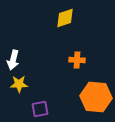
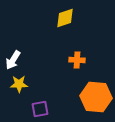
white arrow: rotated 18 degrees clockwise
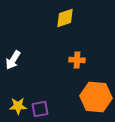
yellow star: moved 1 px left, 22 px down
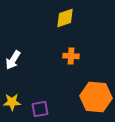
orange cross: moved 6 px left, 4 px up
yellow star: moved 6 px left, 4 px up
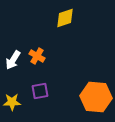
orange cross: moved 34 px left; rotated 28 degrees clockwise
purple square: moved 18 px up
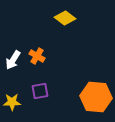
yellow diamond: rotated 55 degrees clockwise
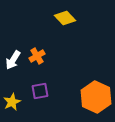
yellow diamond: rotated 10 degrees clockwise
orange cross: rotated 28 degrees clockwise
orange hexagon: rotated 20 degrees clockwise
yellow star: rotated 24 degrees counterclockwise
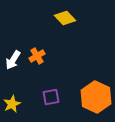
purple square: moved 11 px right, 6 px down
yellow star: moved 2 px down
